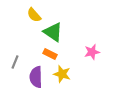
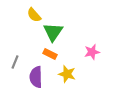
green triangle: rotated 30 degrees clockwise
yellow star: moved 5 px right
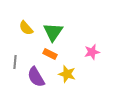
yellow semicircle: moved 8 px left, 13 px down
gray line: rotated 16 degrees counterclockwise
purple semicircle: rotated 30 degrees counterclockwise
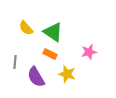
green triangle: rotated 30 degrees counterclockwise
pink star: moved 3 px left
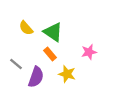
orange rectangle: rotated 24 degrees clockwise
gray line: moved 1 px right, 2 px down; rotated 56 degrees counterclockwise
purple semicircle: rotated 130 degrees counterclockwise
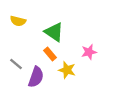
yellow semicircle: moved 8 px left, 7 px up; rotated 35 degrees counterclockwise
green triangle: moved 1 px right
yellow star: moved 4 px up
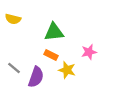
yellow semicircle: moved 5 px left, 2 px up
green triangle: rotated 40 degrees counterclockwise
orange rectangle: moved 1 px right, 1 px down; rotated 24 degrees counterclockwise
gray line: moved 2 px left, 4 px down
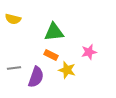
gray line: rotated 48 degrees counterclockwise
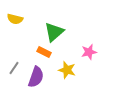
yellow semicircle: moved 2 px right
green triangle: rotated 35 degrees counterclockwise
orange rectangle: moved 7 px left, 3 px up
gray line: rotated 48 degrees counterclockwise
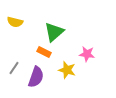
yellow semicircle: moved 3 px down
pink star: moved 2 px left, 2 px down; rotated 21 degrees clockwise
